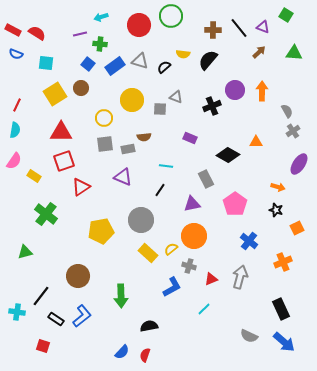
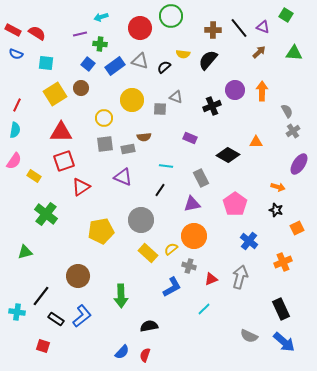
red circle at (139, 25): moved 1 px right, 3 px down
gray rectangle at (206, 179): moved 5 px left, 1 px up
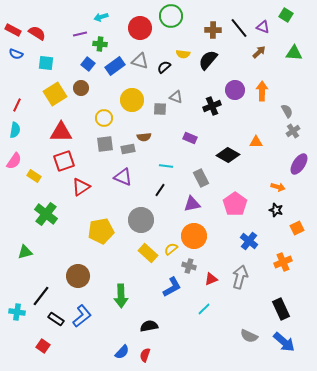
red square at (43, 346): rotated 16 degrees clockwise
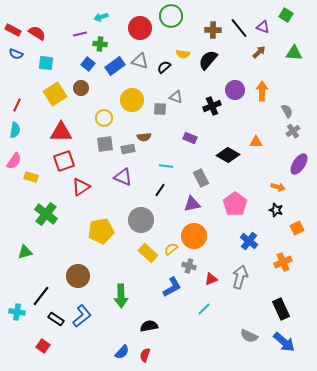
yellow rectangle at (34, 176): moved 3 px left, 1 px down; rotated 16 degrees counterclockwise
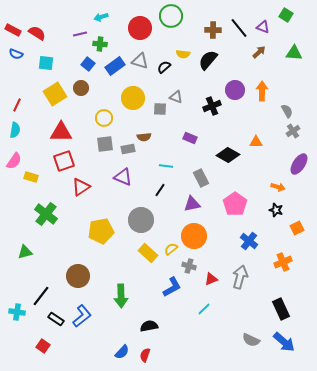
yellow circle at (132, 100): moved 1 px right, 2 px up
gray semicircle at (249, 336): moved 2 px right, 4 px down
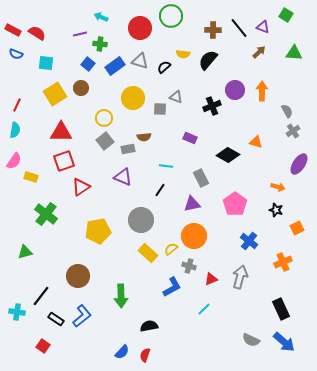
cyan arrow at (101, 17): rotated 40 degrees clockwise
orange triangle at (256, 142): rotated 16 degrees clockwise
gray square at (105, 144): moved 3 px up; rotated 30 degrees counterclockwise
yellow pentagon at (101, 231): moved 3 px left
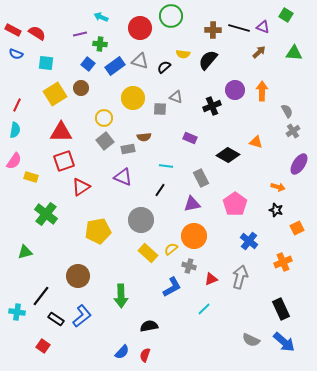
black line at (239, 28): rotated 35 degrees counterclockwise
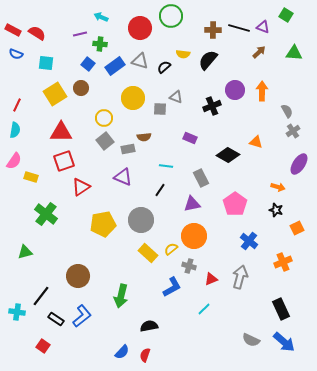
yellow pentagon at (98, 231): moved 5 px right, 7 px up
green arrow at (121, 296): rotated 15 degrees clockwise
